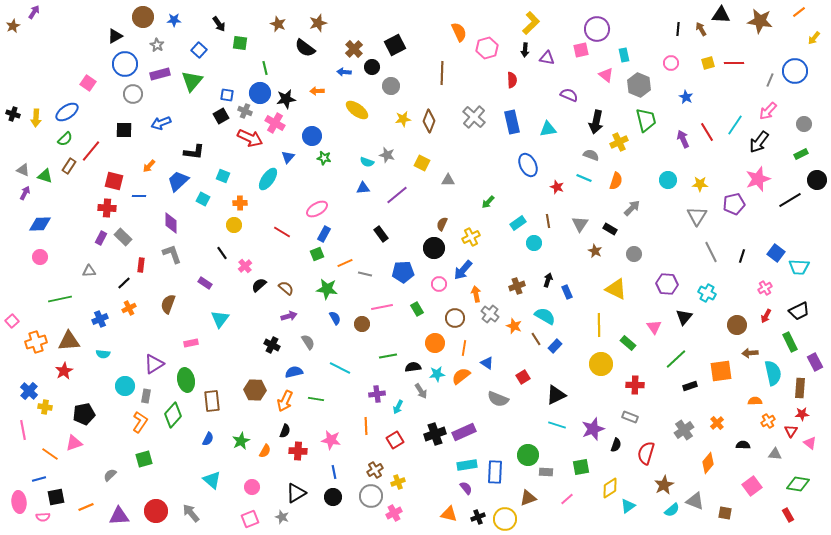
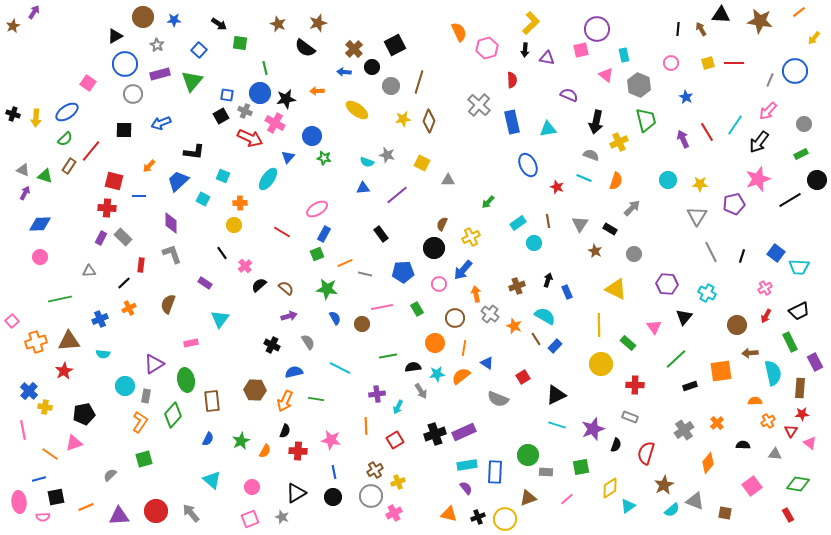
black arrow at (219, 24): rotated 21 degrees counterclockwise
brown line at (442, 73): moved 23 px left, 9 px down; rotated 15 degrees clockwise
gray cross at (474, 117): moved 5 px right, 12 px up
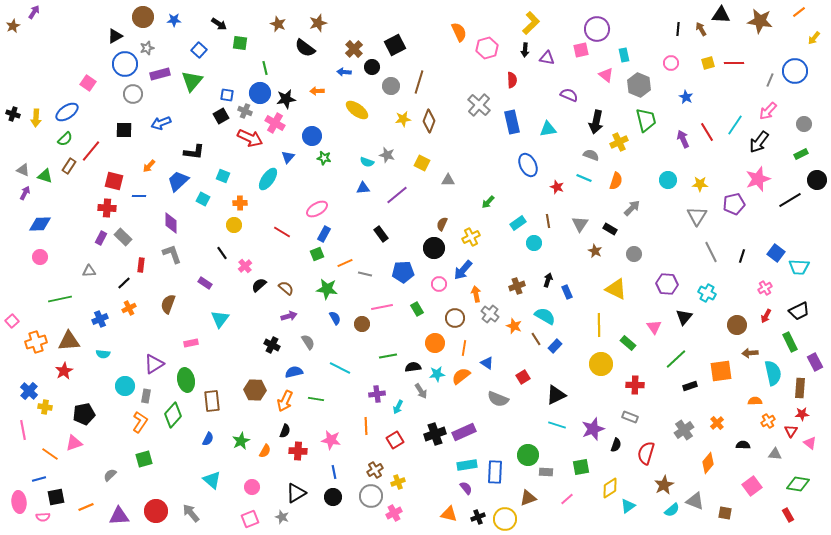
gray star at (157, 45): moved 10 px left, 3 px down; rotated 24 degrees clockwise
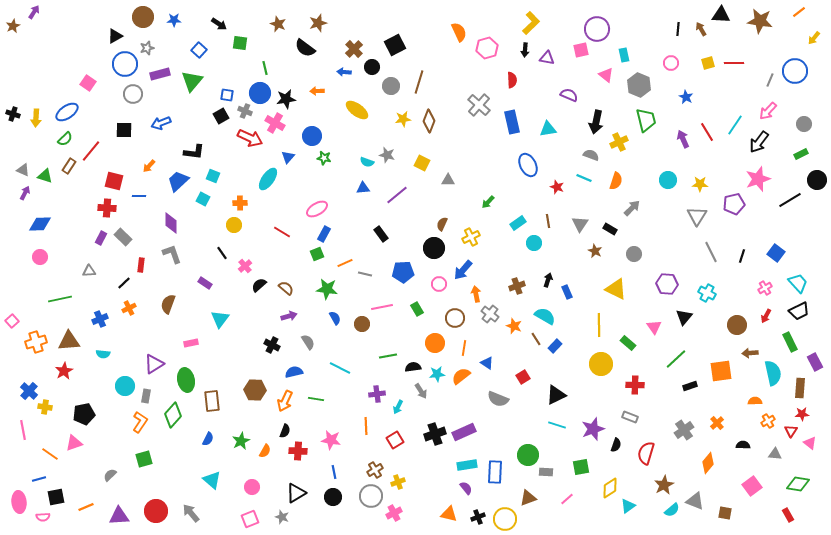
cyan square at (223, 176): moved 10 px left
cyan trapezoid at (799, 267): moved 1 px left, 16 px down; rotated 135 degrees counterclockwise
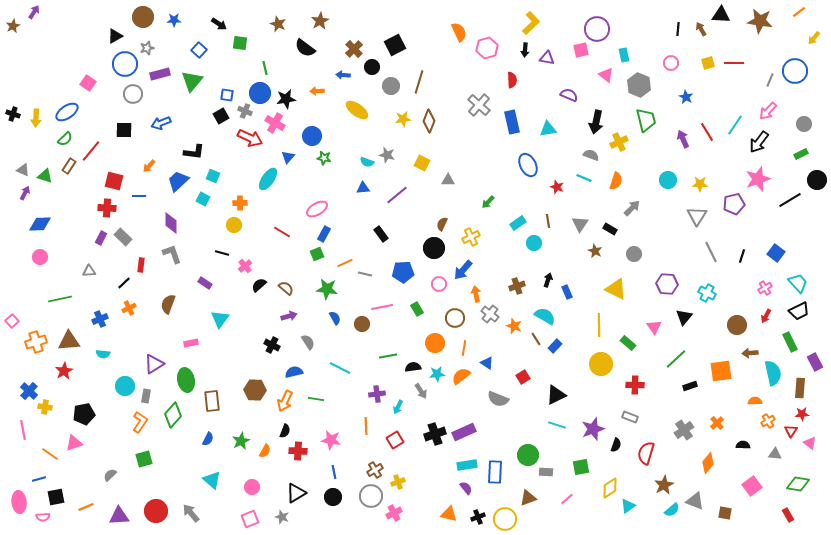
brown star at (318, 23): moved 2 px right, 2 px up; rotated 12 degrees counterclockwise
blue arrow at (344, 72): moved 1 px left, 3 px down
black line at (222, 253): rotated 40 degrees counterclockwise
